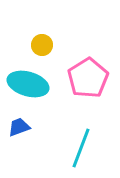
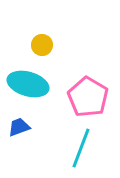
pink pentagon: moved 19 px down; rotated 9 degrees counterclockwise
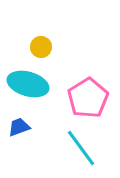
yellow circle: moved 1 px left, 2 px down
pink pentagon: moved 1 px down; rotated 9 degrees clockwise
cyan line: rotated 57 degrees counterclockwise
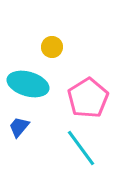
yellow circle: moved 11 px right
blue trapezoid: rotated 30 degrees counterclockwise
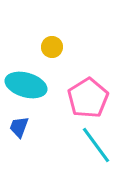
cyan ellipse: moved 2 px left, 1 px down
blue trapezoid: rotated 20 degrees counterclockwise
cyan line: moved 15 px right, 3 px up
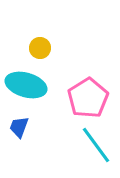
yellow circle: moved 12 px left, 1 px down
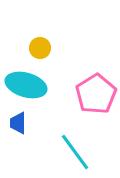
pink pentagon: moved 8 px right, 4 px up
blue trapezoid: moved 1 px left, 4 px up; rotated 20 degrees counterclockwise
cyan line: moved 21 px left, 7 px down
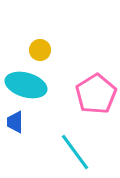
yellow circle: moved 2 px down
blue trapezoid: moved 3 px left, 1 px up
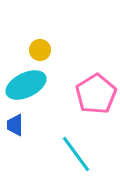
cyan ellipse: rotated 42 degrees counterclockwise
blue trapezoid: moved 3 px down
cyan line: moved 1 px right, 2 px down
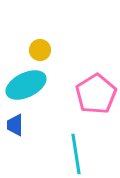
cyan line: rotated 27 degrees clockwise
